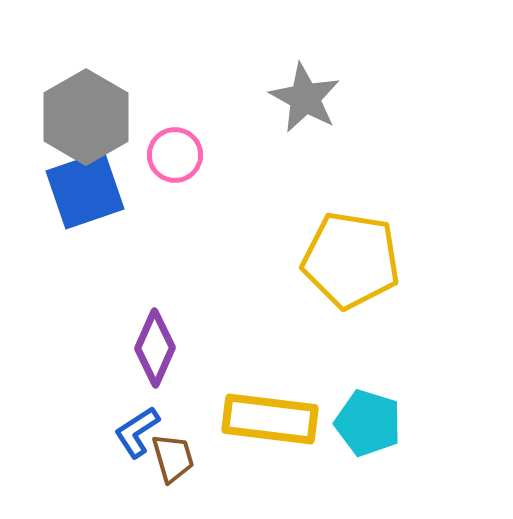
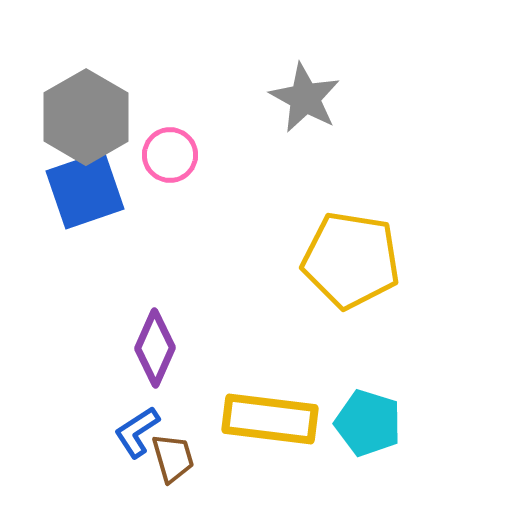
pink circle: moved 5 px left
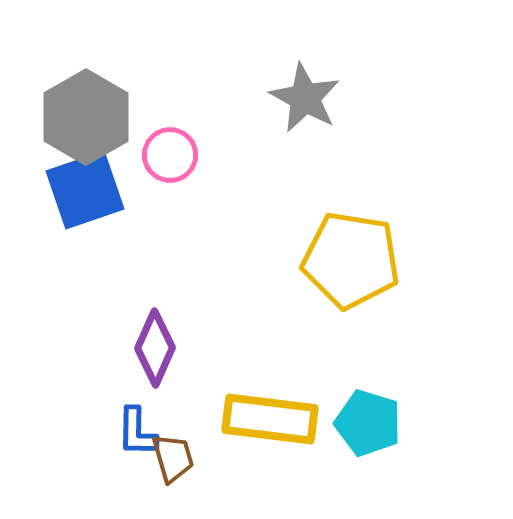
blue L-shape: rotated 56 degrees counterclockwise
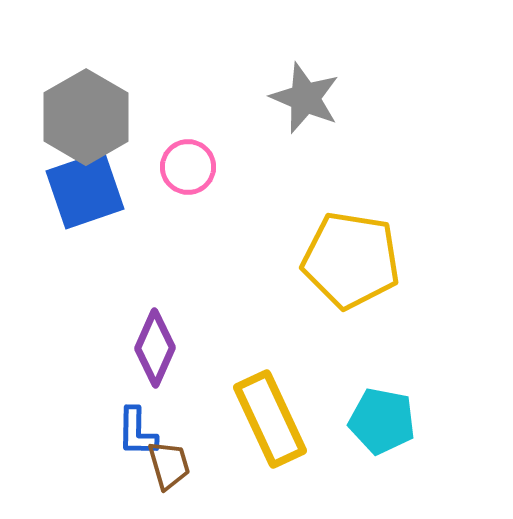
gray star: rotated 6 degrees counterclockwise
pink circle: moved 18 px right, 12 px down
yellow rectangle: rotated 58 degrees clockwise
cyan pentagon: moved 14 px right, 2 px up; rotated 6 degrees counterclockwise
brown trapezoid: moved 4 px left, 7 px down
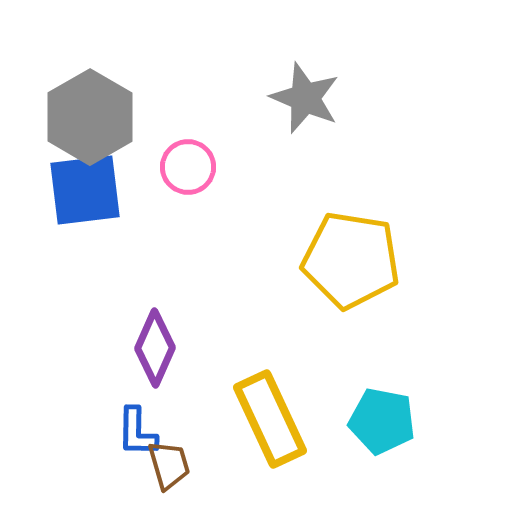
gray hexagon: moved 4 px right
blue square: rotated 12 degrees clockwise
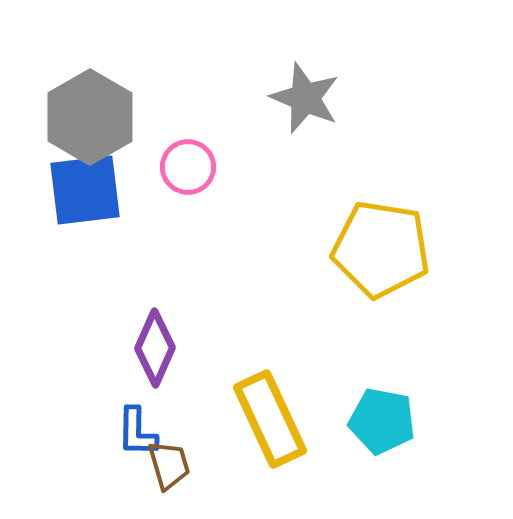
yellow pentagon: moved 30 px right, 11 px up
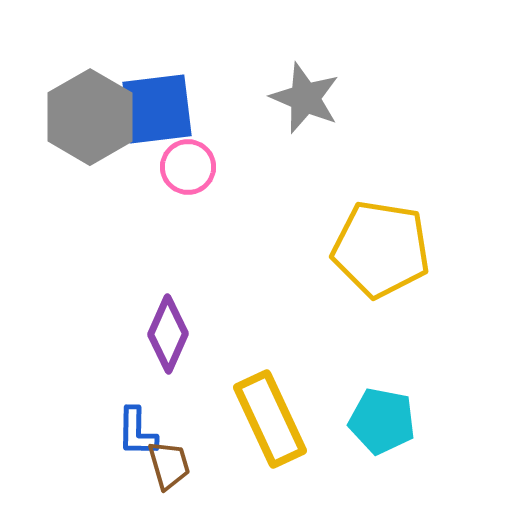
blue square: moved 72 px right, 81 px up
purple diamond: moved 13 px right, 14 px up
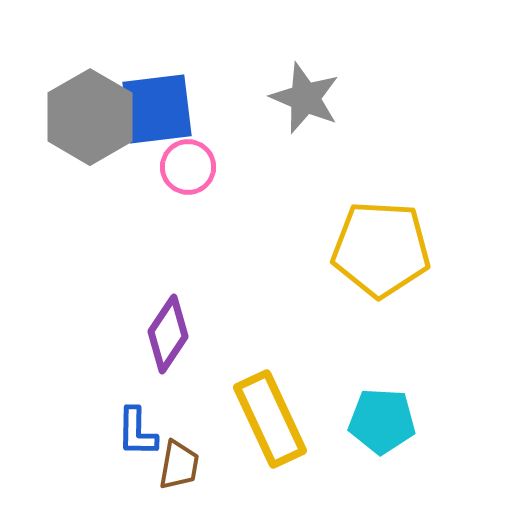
yellow pentagon: rotated 6 degrees counterclockwise
purple diamond: rotated 10 degrees clockwise
cyan pentagon: rotated 8 degrees counterclockwise
brown trapezoid: moved 10 px right; rotated 26 degrees clockwise
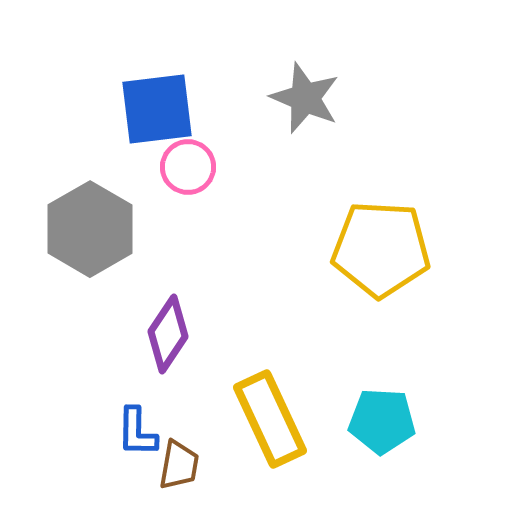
gray hexagon: moved 112 px down
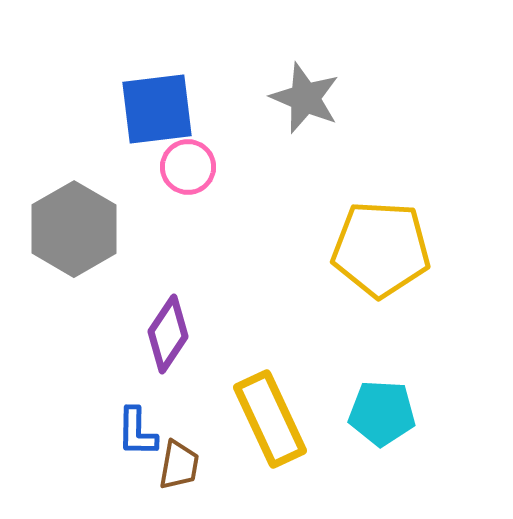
gray hexagon: moved 16 px left
cyan pentagon: moved 8 px up
